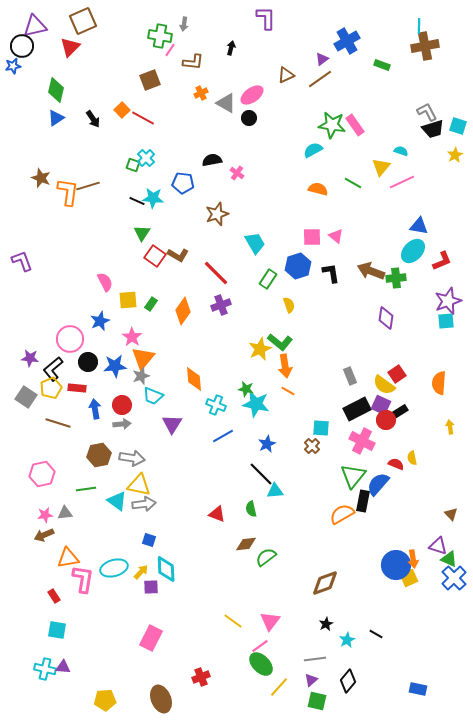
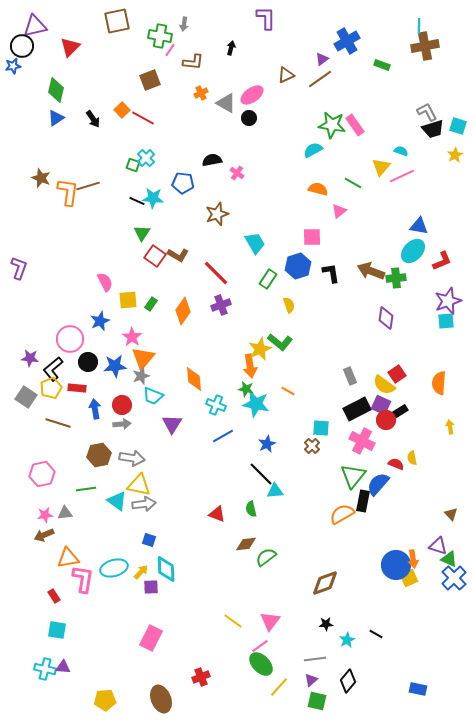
brown square at (83, 21): moved 34 px right; rotated 12 degrees clockwise
pink line at (402, 182): moved 6 px up
pink triangle at (336, 236): moved 3 px right, 25 px up; rotated 42 degrees clockwise
purple L-shape at (22, 261): moved 3 px left, 7 px down; rotated 40 degrees clockwise
orange arrow at (285, 366): moved 35 px left
black star at (326, 624): rotated 24 degrees clockwise
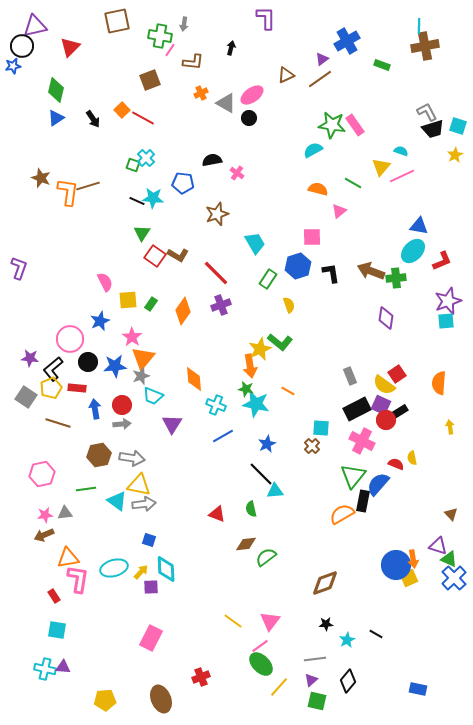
pink L-shape at (83, 579): moved 5 px left
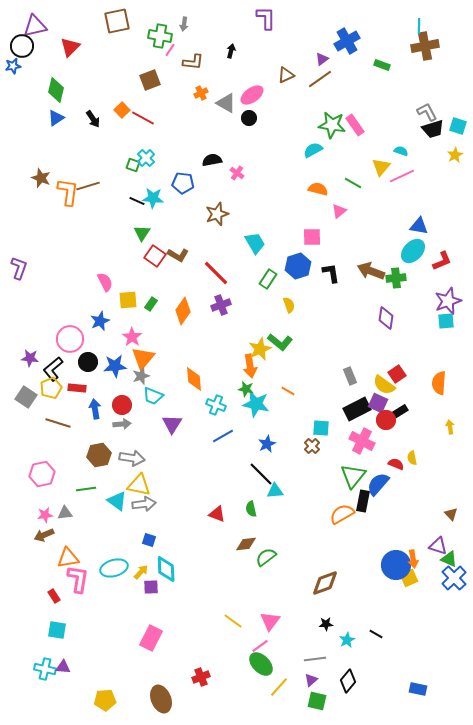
black arrow at (231, 48): moved 3 px down
purple square at (381, 405): moved 3 px left, 2 px up
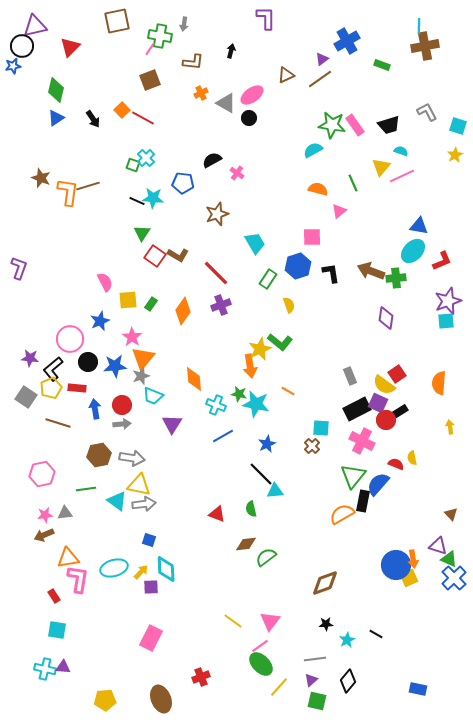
pink line at (170, 50): moved 20 px left, 1 px up
black trapezoid at (433, 129): moved 44 px left, 4 px up
black semicircle at (212, 160): rotated 18 degrees counterclockwise
green line at (353, 183): rotated 36 degrees clockwise
green star at (246, 389): moved 7 px left, 5 px down
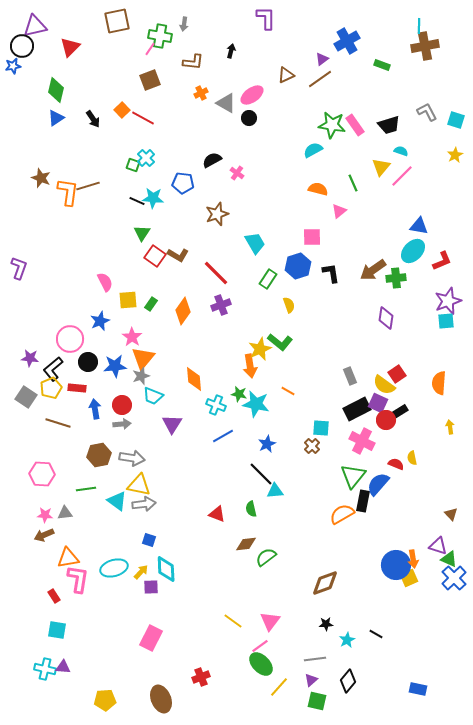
cyan square at (458, 126): moved 2 px left, 6 px up
pink line at (402, 176): rotated 20 degrees counterclockwise
brown arrow at (371, 271): moved 2 px right, 1 px up; rotated 56 degrees counterclockwise
pink hexagon at (42, 474): rotated 15 degrees clockwise
pink star at (45, 515): rotated 14 degrees clockwise
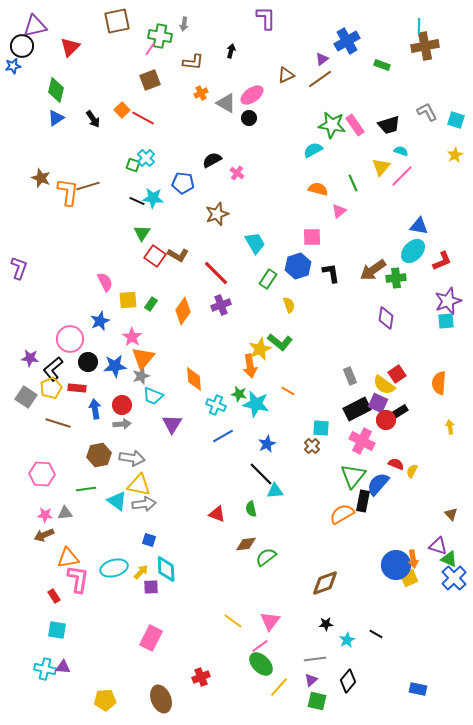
yellow semicircle at (412, 458): moved 13 px down; rotated 40 degrees clockwise
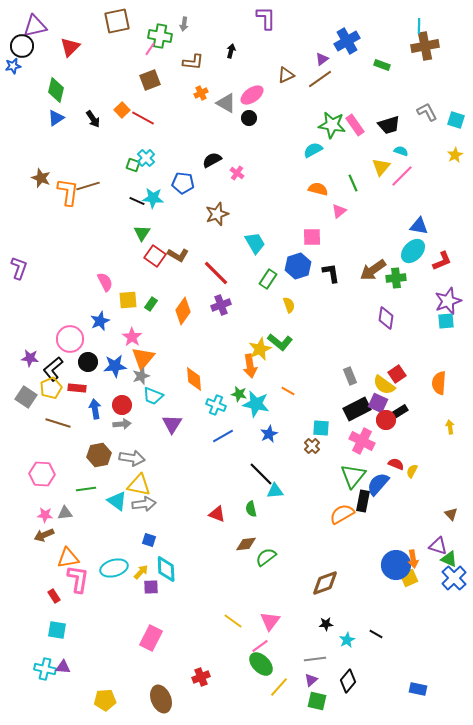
blue star at (267, 444): moved 2 px right, 10 px up
